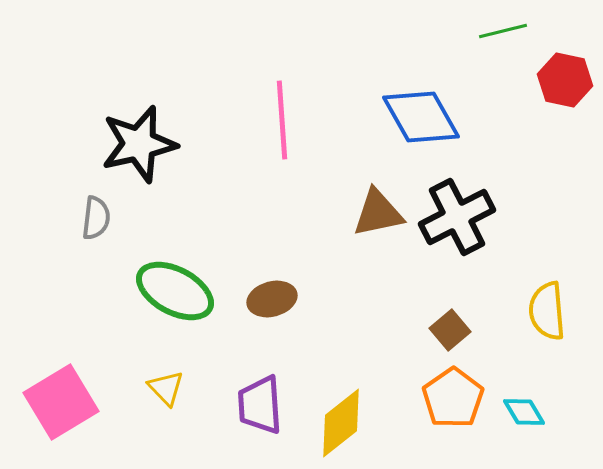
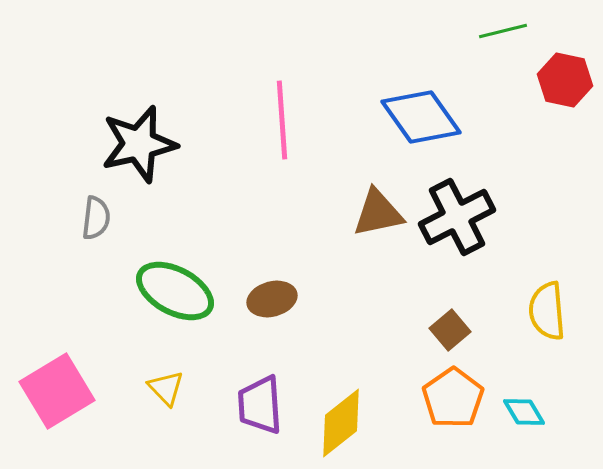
blue diamond: rotated 6 degrees counterclockwise
pink square: moved 4 px left, 11 px up
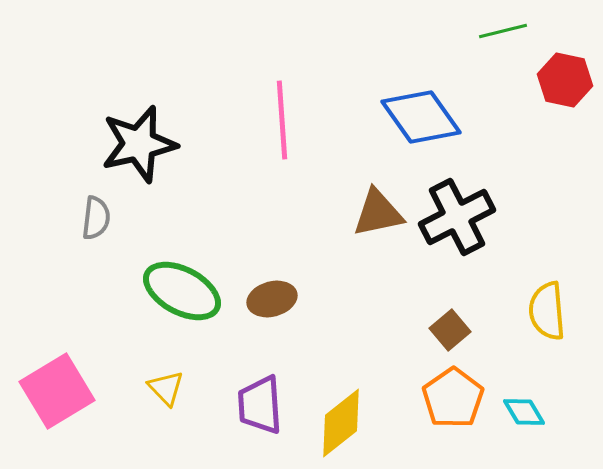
green ellipse: moved 7 px right
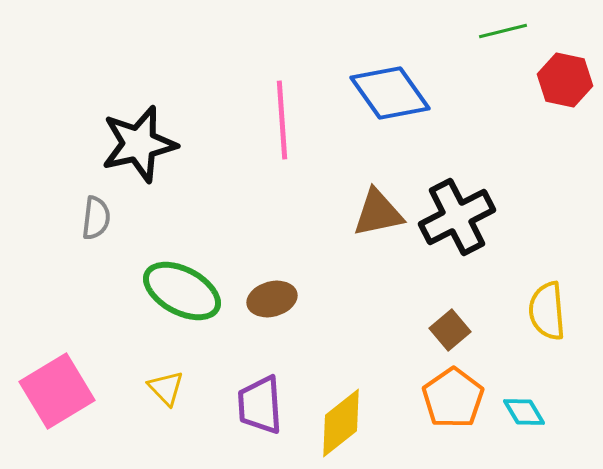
blue diamond: moved 31 px left, 24 px up
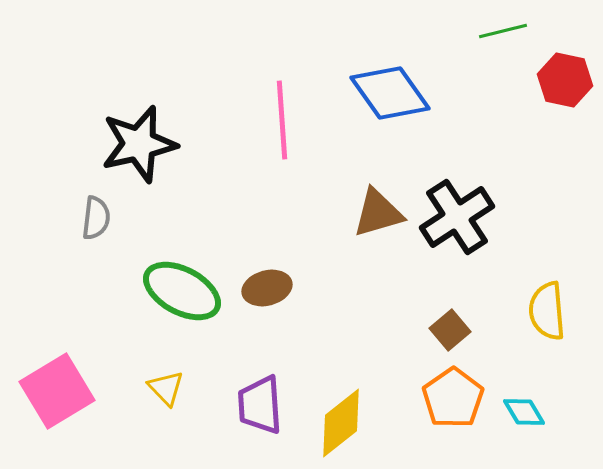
brown triangle: rotated 4 degrees counterclockwise
black cross: rotated 6 degrees counterclockwise
brown ellipse: moved 5 px left, 11 px up
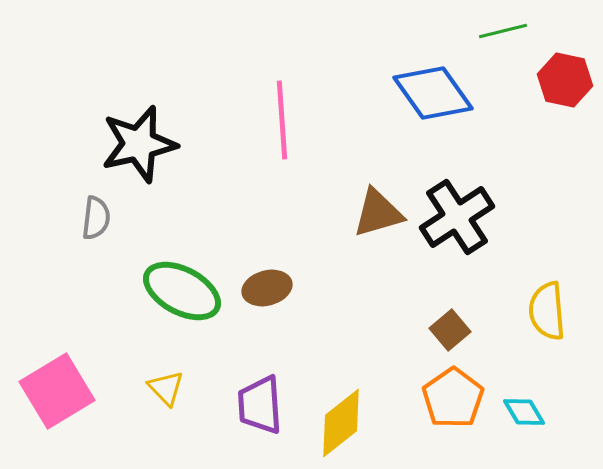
blue diamond: moved 43 px right
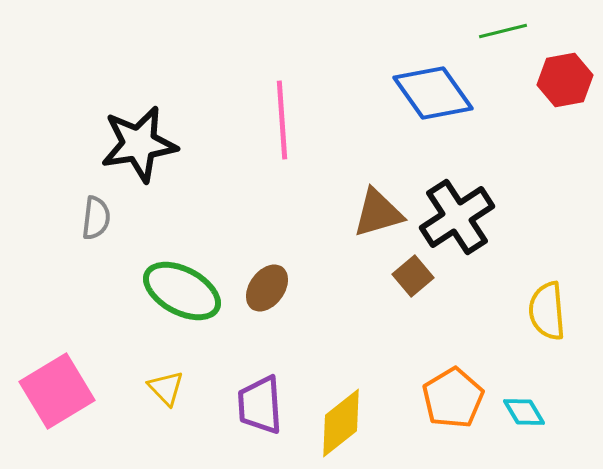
red hexagon: rotated 22 degrees counterclockwise
black star: rotated 4 degrees clockwise
brown ellipse: rotated 39 degrees counterclockwise
brown square: moved 37 px left, 54 px up
orange pentagon: rotated 4 degrees clockwise
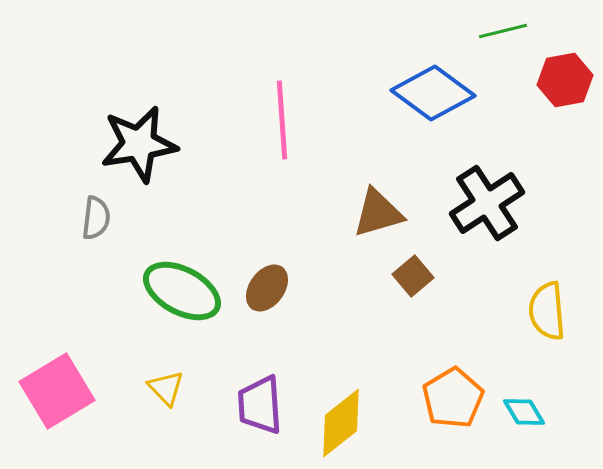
blue diamond: rotated 18 degrees counterclockwise
black cross: moved 30 px right, 14 px up
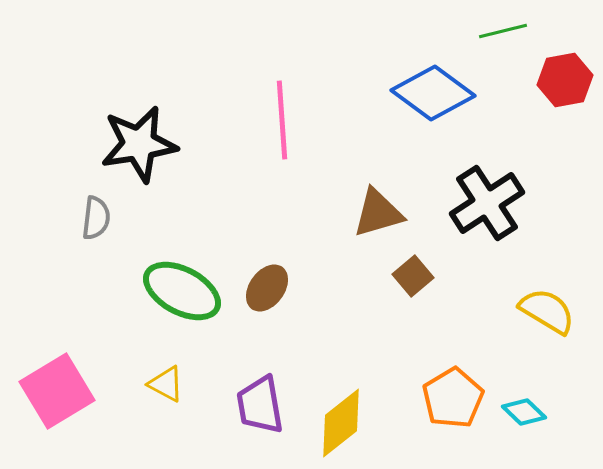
yellow semicircle: rotated 126 degrees clockwise
yellow triangle: moved 4 px up; rotated 18 degrees counterclockwise
purple trapezoid: rotated 6 degrees counterclockwise
cyan diamond: rotated 15 degrees counterclockwise
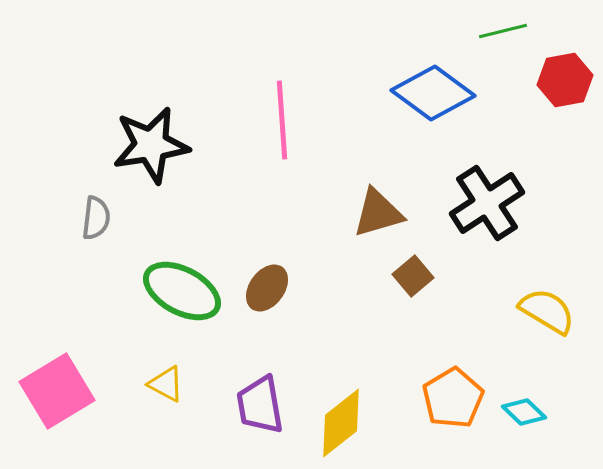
black star: moved 12 px right, 1 px down
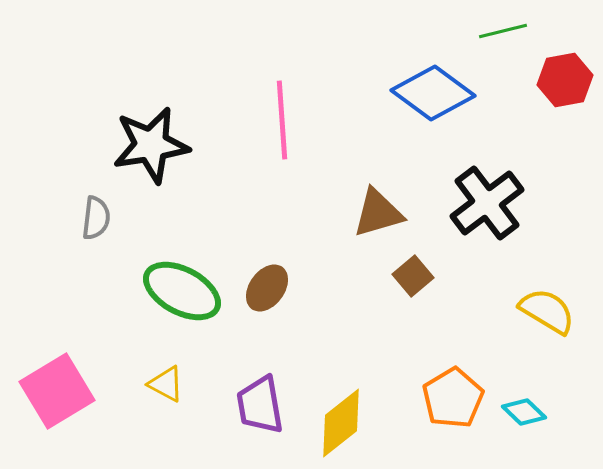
black cross: rotated 4 degrees counterclockwise
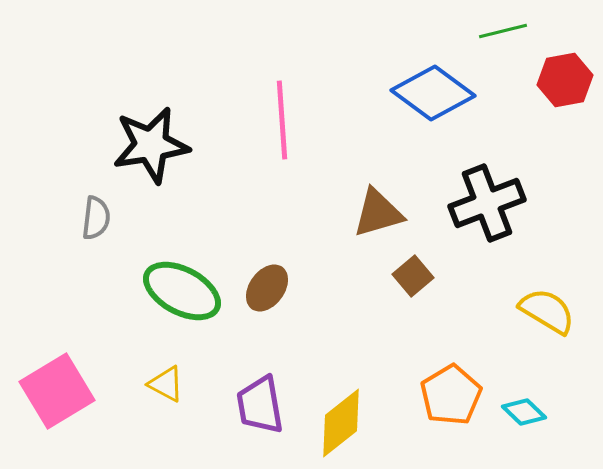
black cross: rotated 16 degrees clockwise
orange pentagon: moved 2 px left, 3 px up
